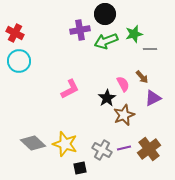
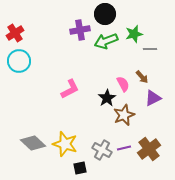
red cross: rotated 30 degrees clockwise
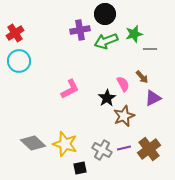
brown star: moved 1 px down
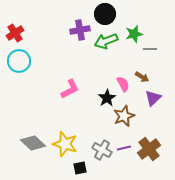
brown arrow: rotated 16 degrees counterclockwise
purple triangle: rotated 18 degrees counterclockwise
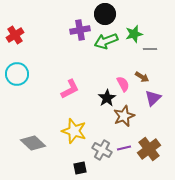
red cross: moved 2 px down
cyan circle: moved 2 px left, 13 px down
yellow star: moved 9 px right, 13 px up
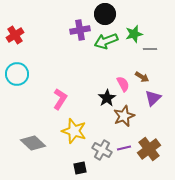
pink L-shape: moved 10 px left, 10 px down; rotated 30 degrees counterclockwise
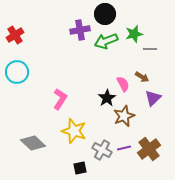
cyan circle: moved 2 px up
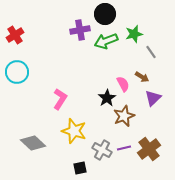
gray line: moved 1 px right, 3 px down; rotated 56 degrees clockwise
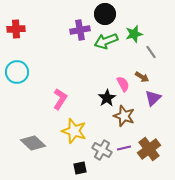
red cross: moved 1 px right, 6 px up; rotated 30 degrees clockwise
brown star: rotated 30 degrees counterclockwise
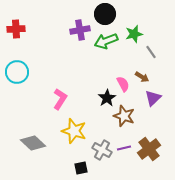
black square: moved 1 px right
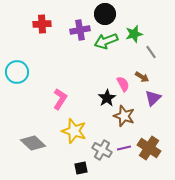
red cross: moved 26 px right, 5 px up
brown cross: moved 1 px up; rotated 20 degrees counterclockwise
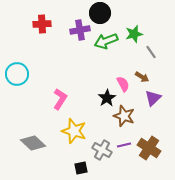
black circle: moved 5 px left, 1 px up
cyan circle: moved 2 px down
purple line: moved 3 px up
